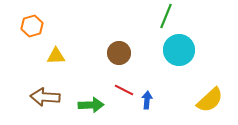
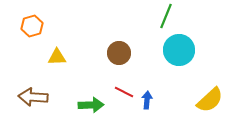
yellow triangle: moved 1 px right, 1 px down
red line: moved 2 px down
brown arrow: moved 12 px left
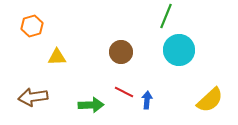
brown circle: moved 2 px right, 1 px up
brown arrow: rotated 12 degrees counterclockwise
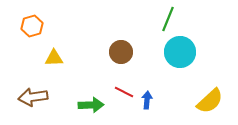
green line: moved 2 px right, 3 px down
cyan circle: moved 1 px right, 2 px down
yellow triangle: moved 3 px left, 1 px down
yellow semicircle: moved 1 px down
